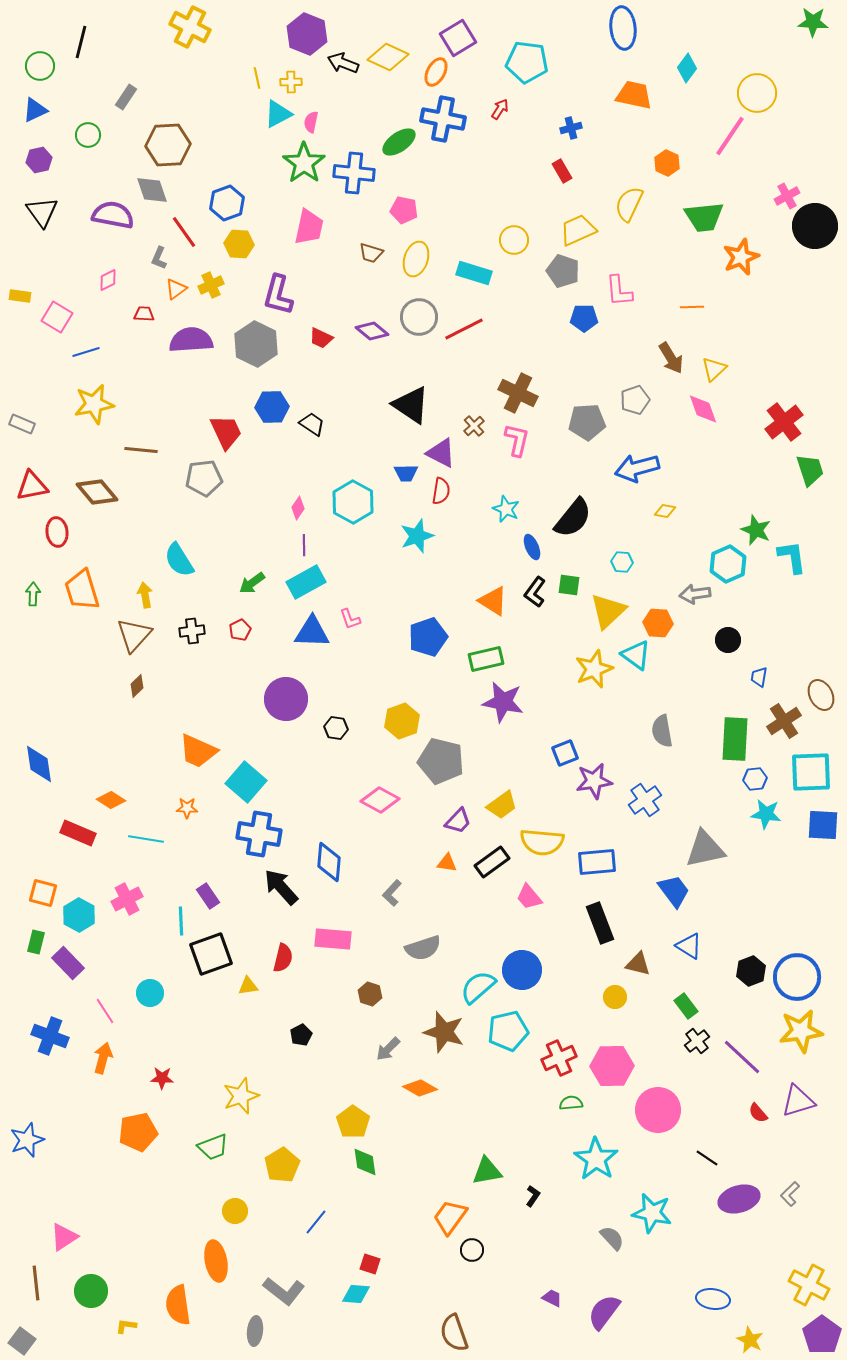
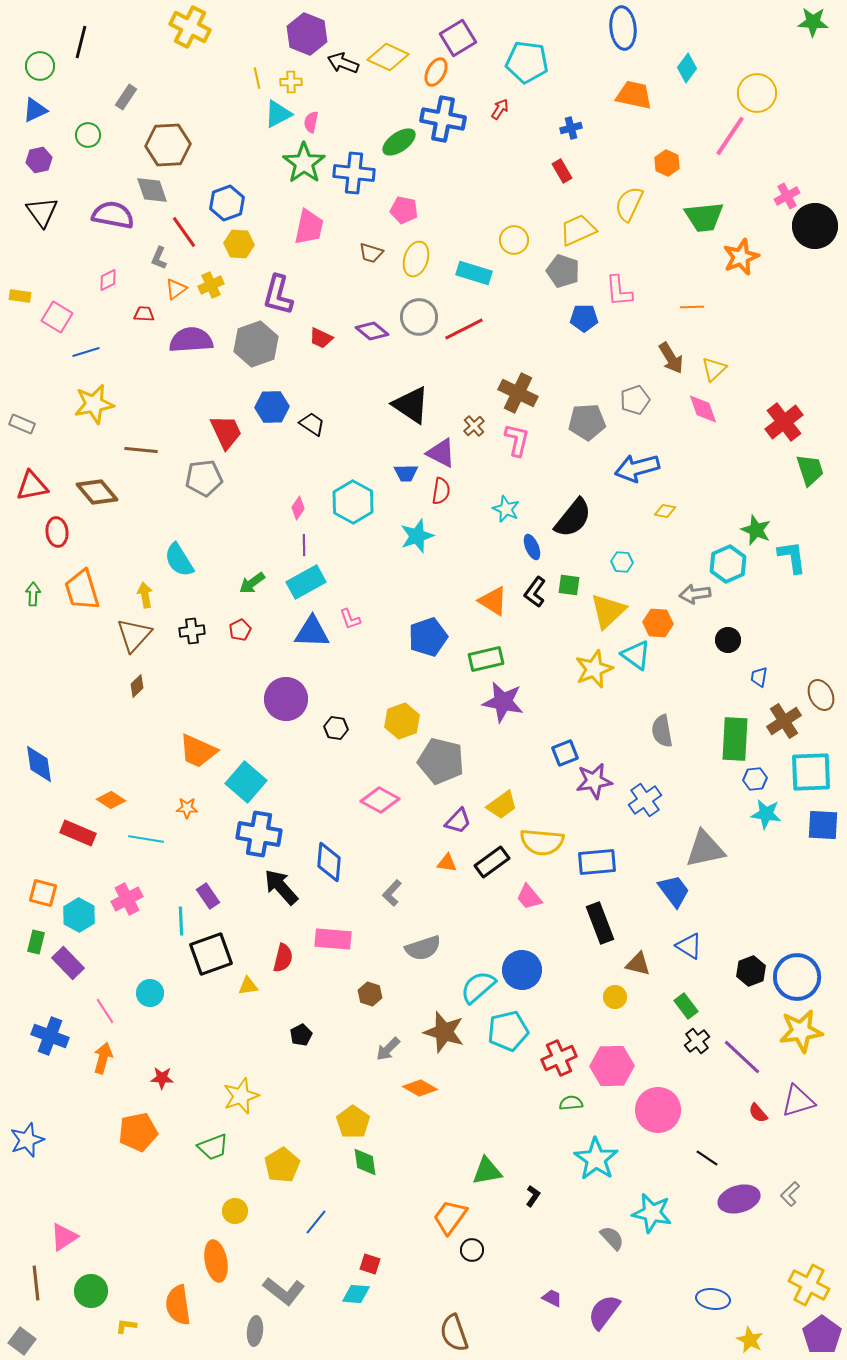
gray hexagon at (256, 344): rotated 15 degrees clockwise
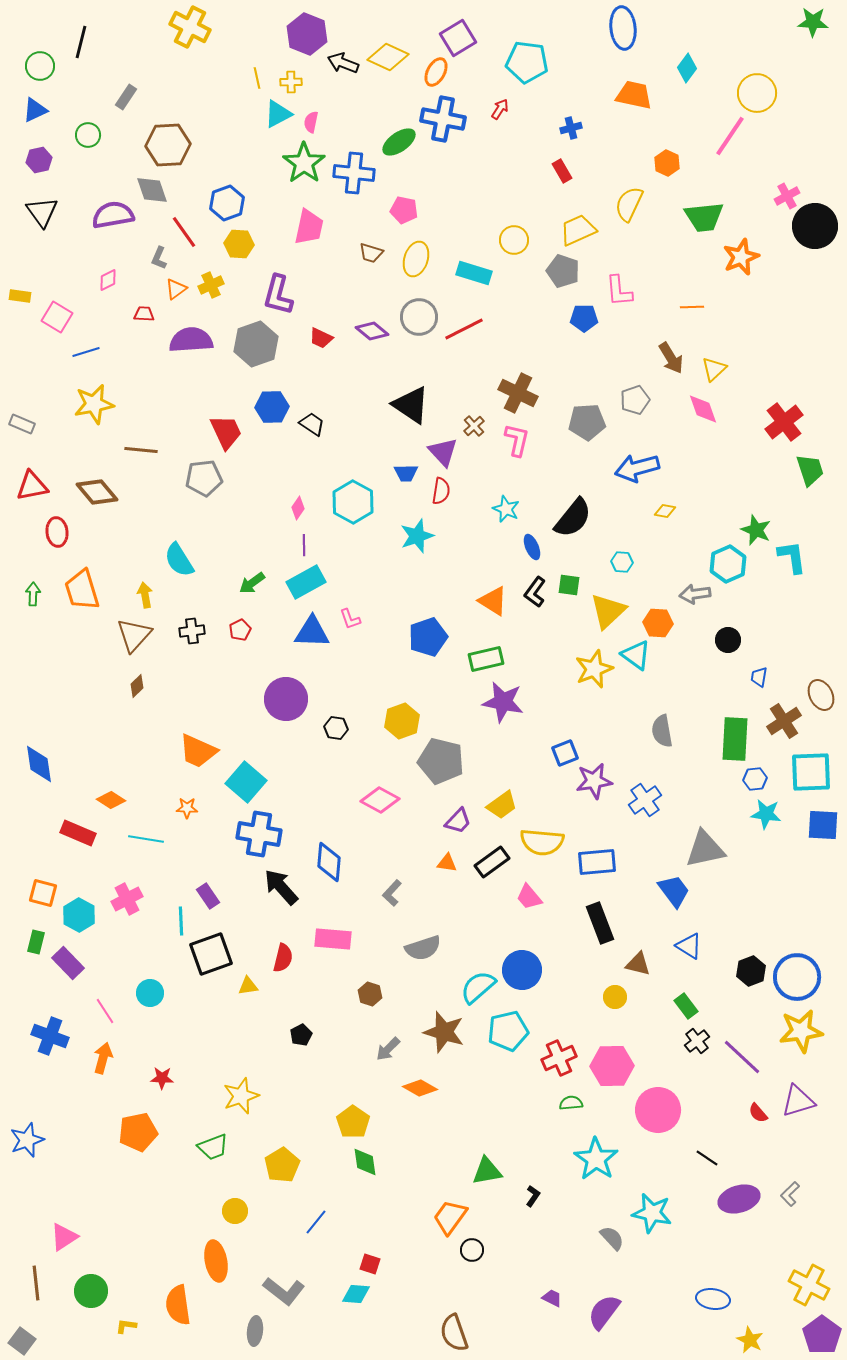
purple semicircle at (113, 215): rotated 21 degrees counterclockwise
purple triangle at (441, 453): moved 2 px right, 1 px up; rotated 20 degrees clockwise
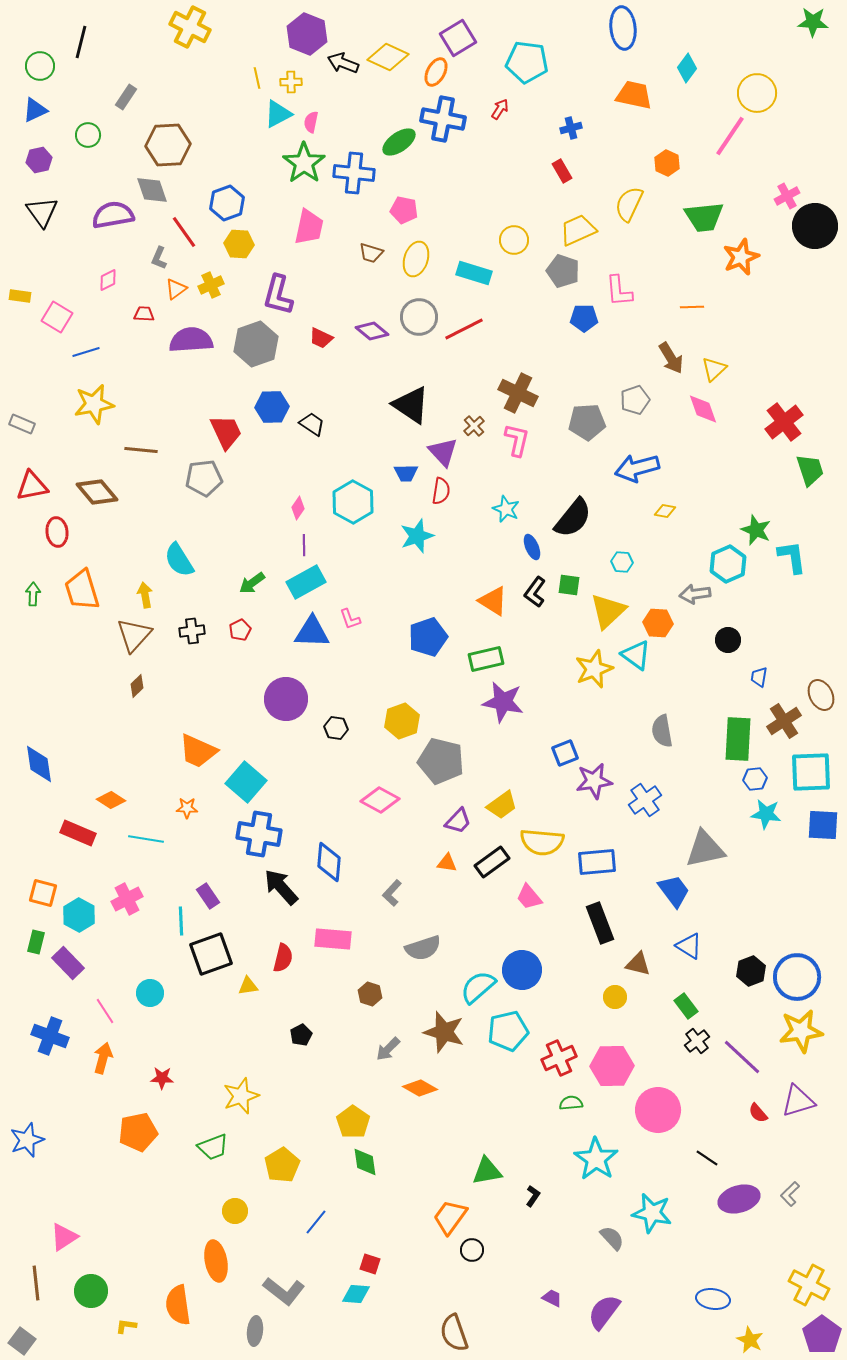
green rectangle at (735, 739): moved 3 px right
